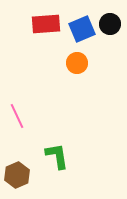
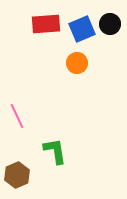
green L-shape: moved 2 px left, 5 px up
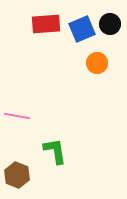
orange circle: moved 20 px right
pink line: rotated 55 degrees counterclockwise
brown hexagon: rotated 15 degrees counterclockwise
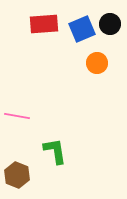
red rectangle: moved 2 px left
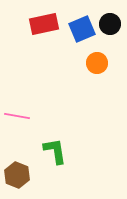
red rectangle: rotated 8 degrees counterclockwise
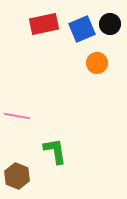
brown hexagon: moved 1 px down
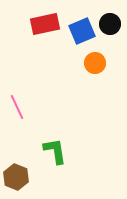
red rectangle: moved 1 px right
blue square: moved 2 px down
orange circle: moved 2 px left
pink line: moved 9 px up; rotated 55 degrees clockwise
brown hexagon: moved 1 px left, 1 px down
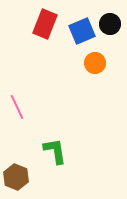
red rectangle: rotated 56 degrees counterclockwise
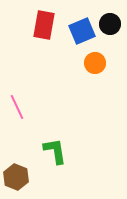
red rectangle: moved 1 px left, 1 px down; rotated 12 degrees counterclockwise
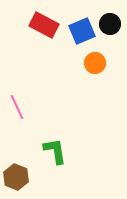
red rectangle: rotated 72 degrees counterclockwise
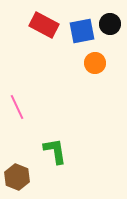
blue square: rotated 12 degrees clockwise
brown hexagon: moved 1 px right
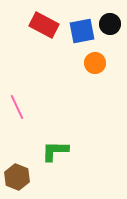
green L-shape: rotated 80 degrees counterclockwise
